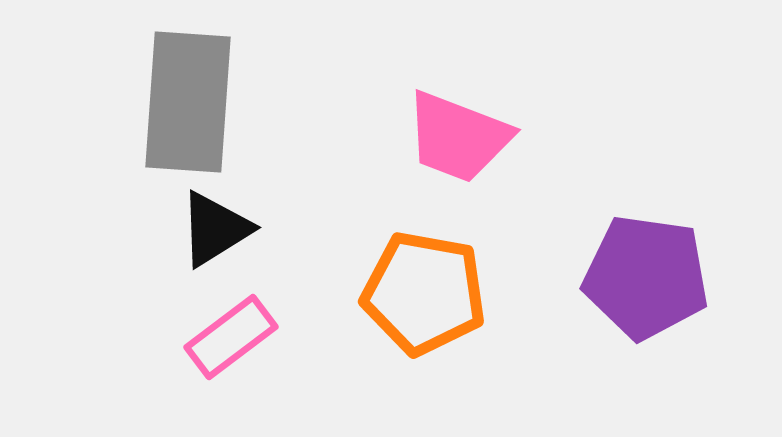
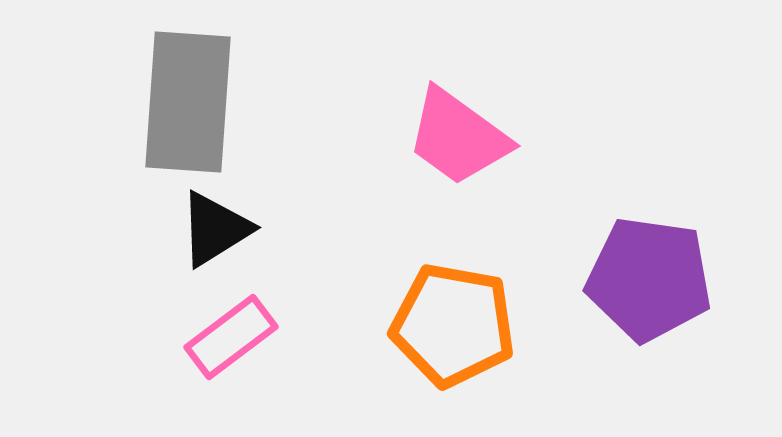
pink trapezoid: rotated 15 degrees clockwise
purple pentagon: moved 3 px right, 2 px down
orange pentagon: moved 29 px right, 32 px down
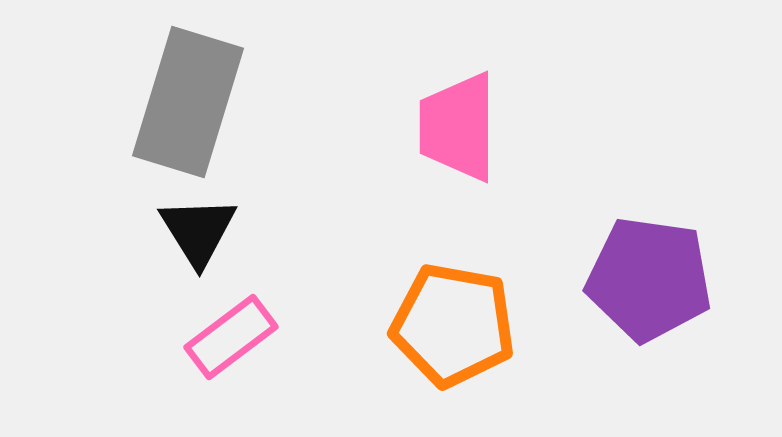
gray rectangle: rotated 13 degrees clockwise
pink trapezoid: moved 10 px up; rotated 54 degrees clockwise
black triangle: moved 17 px left, 2 px down; rotated 30 degrees counterclockwise
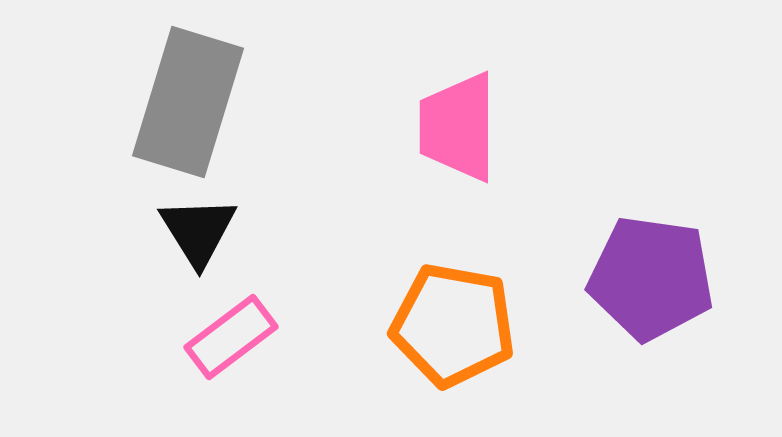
purple pentagon: moved 2 px right, 1 px up
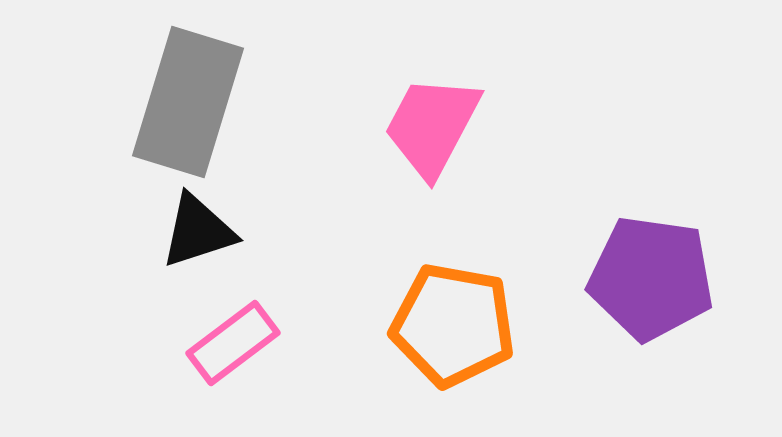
pink trapezoid: moved 26 px left, 1 px up; rotated 28 degrees clockwise
black triangle: rotated 44 degrees clockwise
pink rectangle: moved 2 px right, 6 px down
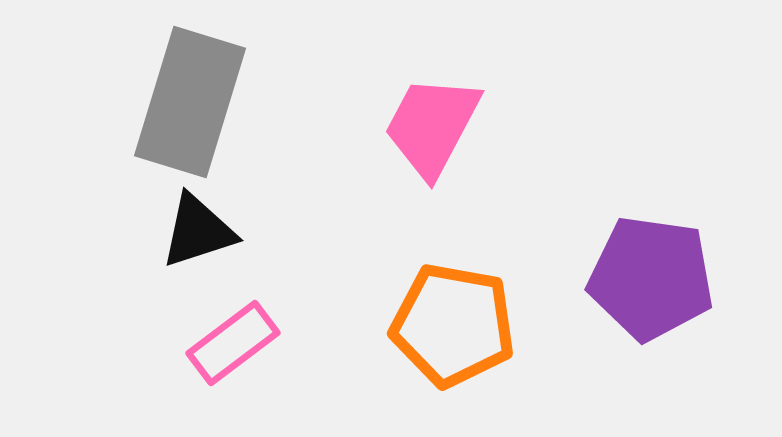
gray rectangle: moved 2 px right
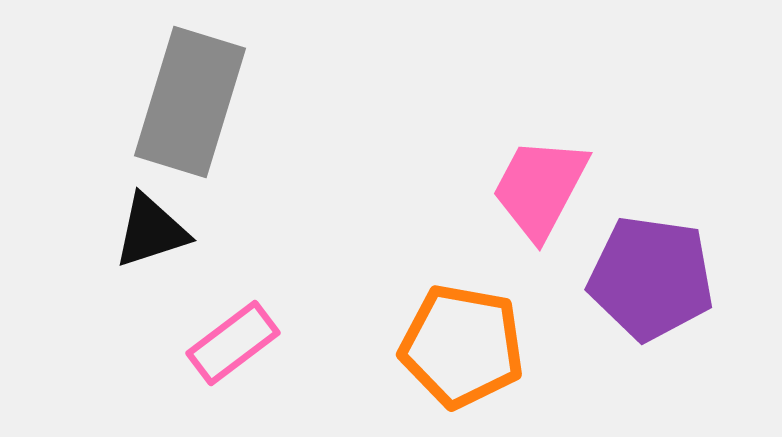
pink trapezoid: moved 108 px right, 62 px down
black triangle: moved 47 px left
orange pentagon: moved 9 px right, 21 px down
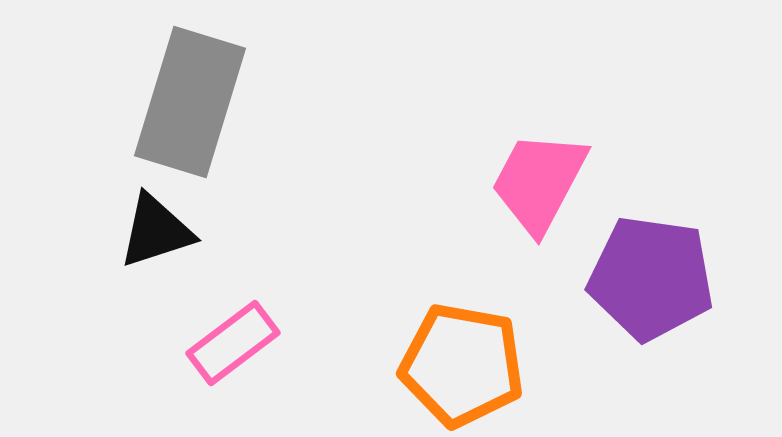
pink trapezoid: moved 1 px left, 6 px up
black triangle: moved 5 px right
orange pentagon: moved 19 px down
